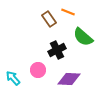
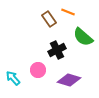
purple diamond: moved 1 px down; rotated 15 degrees clockwise
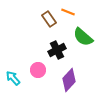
purple diamond: rotated 65 degrees counterclockwise
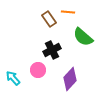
orange line: rotated 16 degrees counterclockwise
black cross: moved 5 px left
purple diamond: moved 1 px right, 1 px up
